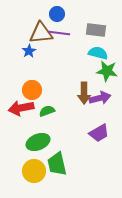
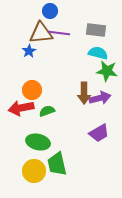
blue circle: moved 7 px left, 3 px up
green ellipse: rotated 35 degrees clockwise
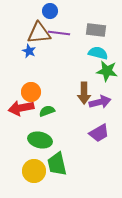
brown triangle: moved 2 px left
blue star: rotated 16 degrees counterclockwise
orange circle: moved 1 px left, 2 px down
purple arrow: moved 4 px down
green ellipse: moved 2 px right, 2 px up
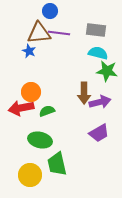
yellow circle: moved 4 px left, 4 px down
